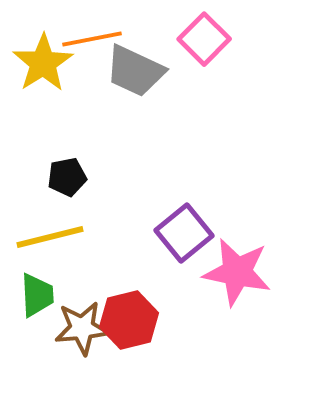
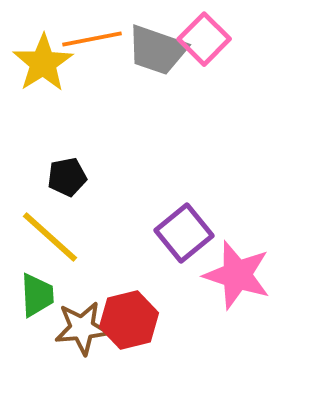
gray trapezoid: moved 22 px right, 21 px up; rotated 6 degrees counterclockwise
yellow line: rotated 56 degrees clockwise
pink star: moved 3 px down; rotated 6 degrees clockwise
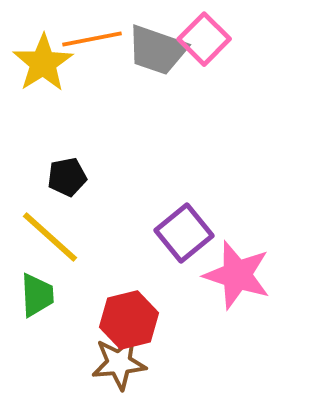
brown star: moved 37 px right, 35 px down
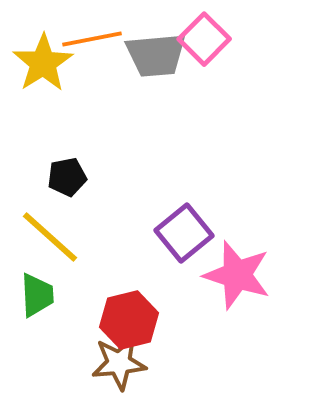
gray trapezoid: moved 1 px left, 5 px down; rotated 24 degrees counterclockwise
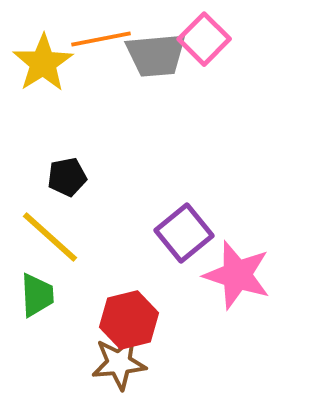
orange line: moved 9 px right
